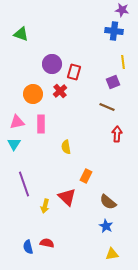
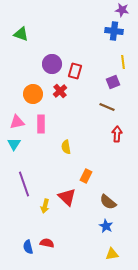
red rectangle: moved 1 px right, 1 px up
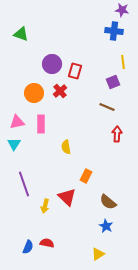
orange circle: moved 1 px right, 1 px up
blue semicircle: rotated 144 degrees counterclockwise
yellow triangle: moved 14 px left; rotated 24 degrees counterclockwise
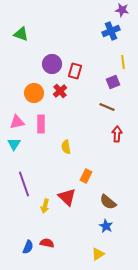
blue cross: moved 3 px left; rotated 30 degrees counterclockwise
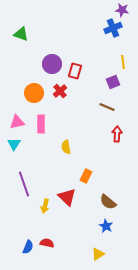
blue cross: moved 2 px right, 3 px up
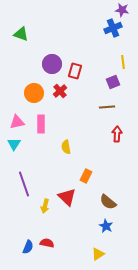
brown line: rotated 28 degrees counterclockwise
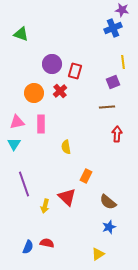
blue star: moved 3 px right, 1 px down; rotated 24 degrees clockwise
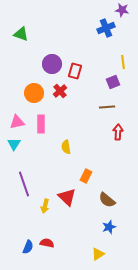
blue cross: moved 7 px left
red arrow: moved 1 px right, 2 px up
brown semicircle: moved 1 px left, 2 px up
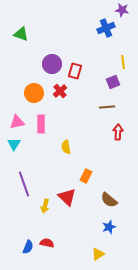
brown semicircle: moved 2 px right
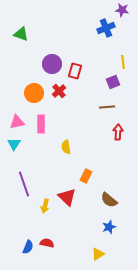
red cross: moved 1 px left
